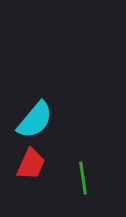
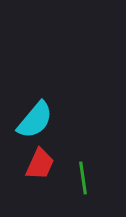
red trapezoid: moved 9 px right
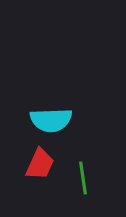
cyan semicircle: moved 16 px right; rotated 48 degrees clockwise
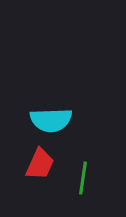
green line: rotated 16 degrees clockwise
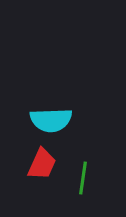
red trapezoid: moved 2 px right
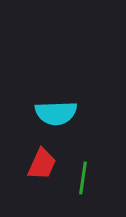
cyan semicircle: moved 5 px right, 7 px up
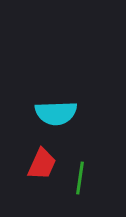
green line: moved 3 px left
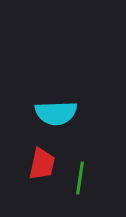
red trapezoid: rotated 12 degrees counterclockwise
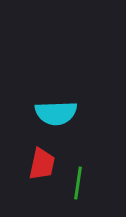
green line: moved 2 px left, 5 px down
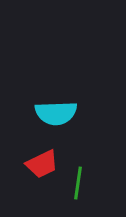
red trapezoid: rotated 52 degrees clockwise
